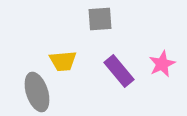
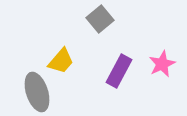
gray square: rotated 36 degrees counterclockwise
yellow trapezoid: moved 2 px left; rotated 44 degrees counterclockwise
purple rectangle: rotated 68 degrees clockwise
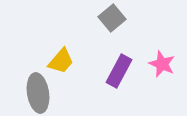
gray square: moved 12 px right, 1 px up
pink star: rotated 24 degrees counterclockwise
gray ellipse: moved 1 px right, 1 px down; rotated 9 degrees clockwise
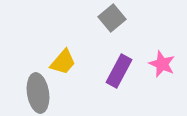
yellow trapezoid: moved 2 px right, 1 px down
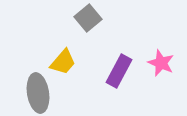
gray square: moved 24 px left
pink star: moved 1 px left, 1 px up
